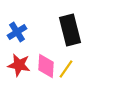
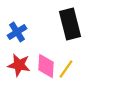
black rectangle: moved 6 px up
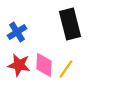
pink diamond: moved 2 px left, 1 px up
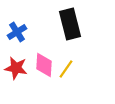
red star: moved 3 px left, 3 px down
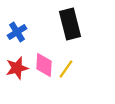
red star: moved 1 px right; rotated 25 degrees counterclockwise
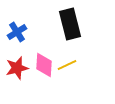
yellow line: moved 1 px right, 4 px up; rotated 30 degrees clockwise
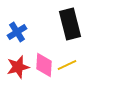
red star: moved 1 px right, 1 px up
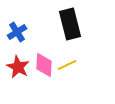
red star: rotated 30 degrees counterclockwise
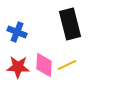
blue cross: rotated 36 degrees counterclockwise
red star: rotated 25 degrees counterclockwise
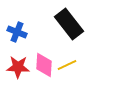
black rectangle: moved 1 px left; rotated 24 degrees counterclockwise
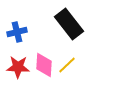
blue cross: rotated 36 degrees counterclockwise
yellow line: rotated 18 degrees counterclockwise
